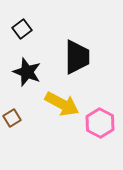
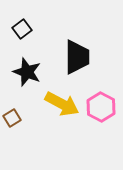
pink hexagon: moved 1 px right, 16 px up
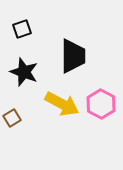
black square: rotated 18 degrees clockwise
black trapezoid: moved 4 px left, 1 px up
black star: moved 3 px left
pink hexagon: moved 3 px up
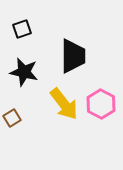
black star: rotated 8 degrees counterclockwise
yellow arrow: moved 2 px right; rotated 24 degrees clockwise
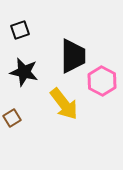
black square: moved 2 px left, 1 px down
pink hexagon: moved 1 px right, 23 px up
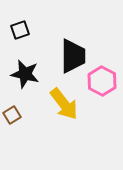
black star: moved 1 px right, 2 px down
brown square: moved 3 px up
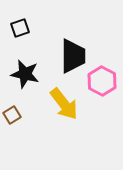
black square: moved 2 px up
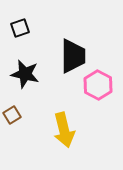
pink hexagon: moved 4 px left, 4 px down
yellow arrow: moved 26 px down; rotated 24 degrees clockwise
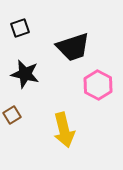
black trapezoid: moved 9 px up; rotated 72 degrees clockwise
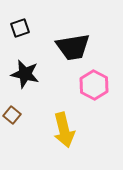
black trapezoid: rotated 9 degrees clockwise
pink hexagon: moved 4 px left
brown square: rotated 18 degrees counterclockwise
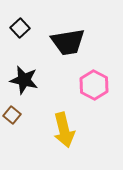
black square: rotated 24 degrees counterclockwise
black trapezoid: moved 5 px left, 5 px up
black star: moved 1 px left, 6 px down
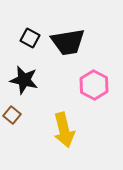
black square: moved 10 px right, 10 px down; rotated 18 degrees counterclockwise
